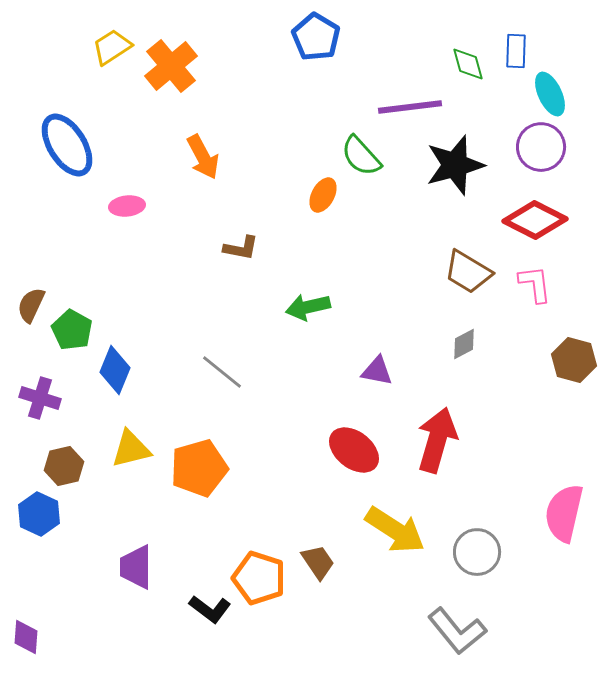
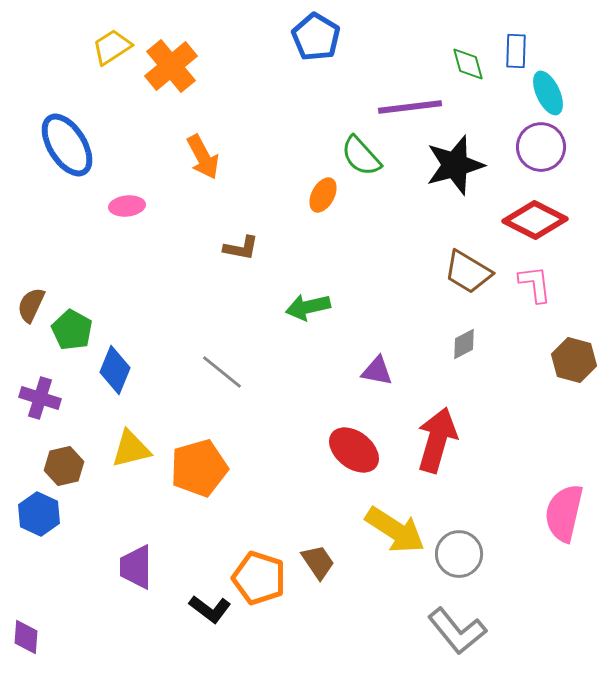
cyan ellipse at (550, 94): moved 2 px left, 1 px up
gray circle at (477, 552): moved 18 px left, 2 px down
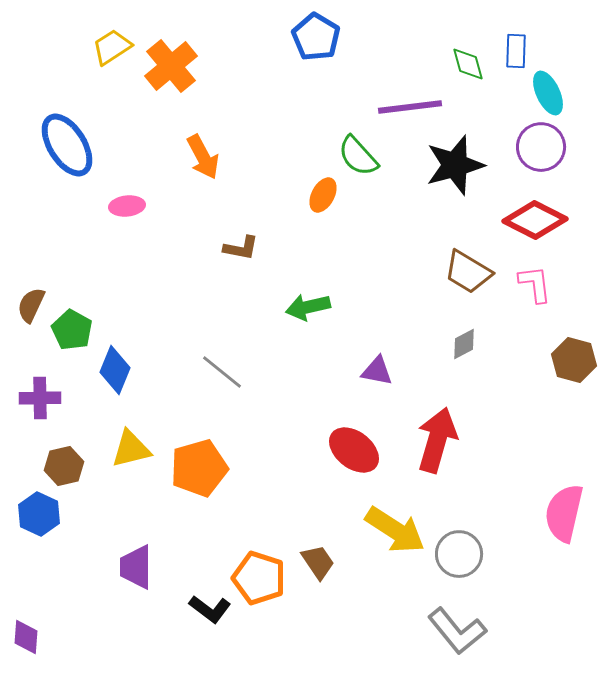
green semicircle at (361, 156): moved 3 px left
purple cross at (40, 398): rotated 18 degrees counterclockwise
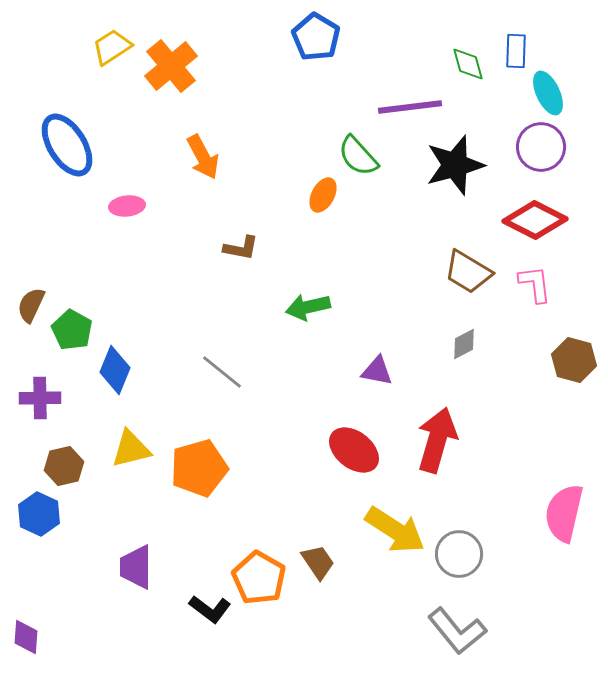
orange pentagon at (259, 578): rotated 12 degrees clockwise
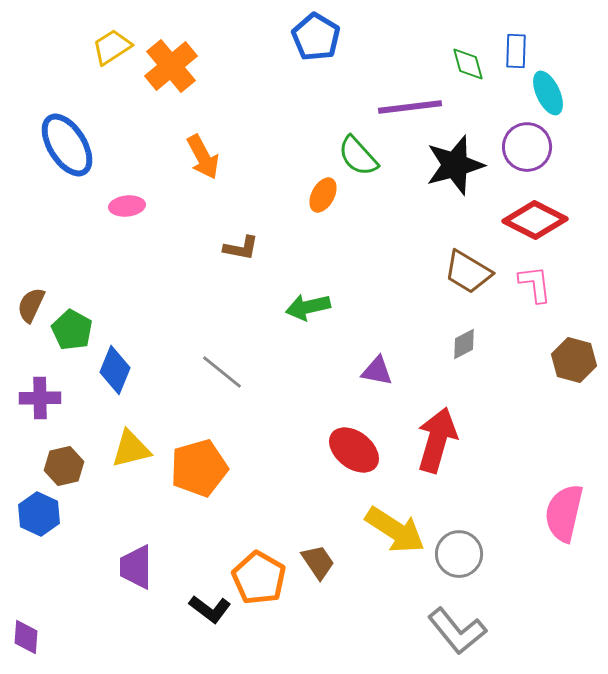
purple circle at (541, 147): moved 14 px left
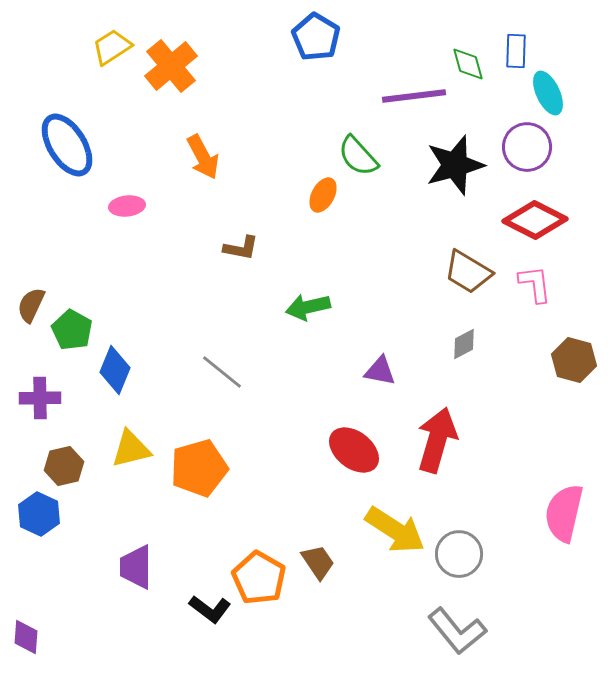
purple line at (410, 107): moved 4 px right, 11 px up
purple triangle at (377, 371): moved 3 px right
